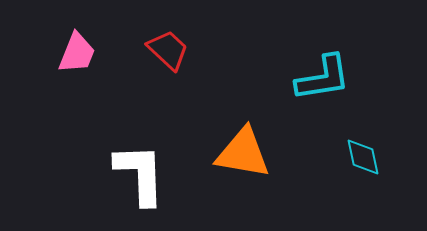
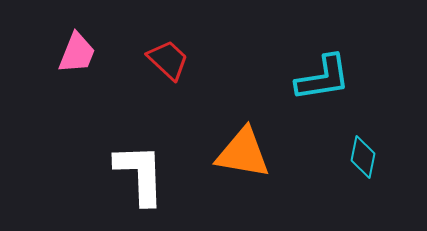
red trapezoid: moved 10 px down
cyan diamond: rotated 24 degrees clockwise
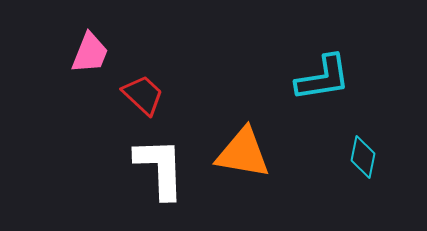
pink trapezoid: moved 13 px right
red trapezoid: moved 25 px left, 35 px down
white L-shape: moved 20 px right, 6 px up
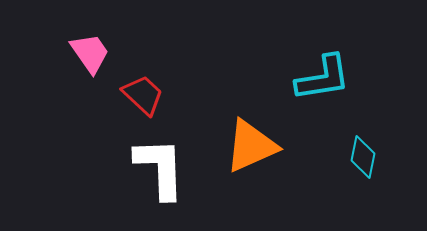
pink trapezoid: rotated 57 degrees counterclockwise
orange triangle: moved 8 px right, 7 px up; rotated 34 degrees counterclockwise
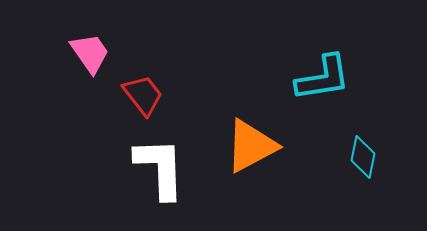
red trapezoid: rotated 9 degrees clockwise
orange triangle: rotated 4 degrees counterclockwise
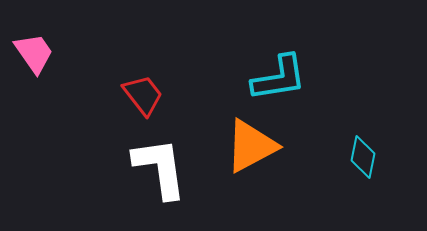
pink trapezoid: moved 56 px left
cyan L-shape: moved 44 px left
white L-shape: rotated 6 degrees counterclockwise
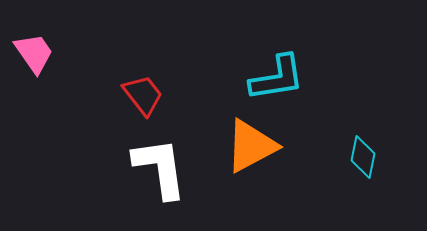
cyan L-shape: moved 2 px left
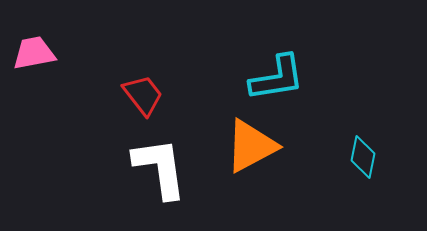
pink trapezoid: rotated 66 degrees counterclockwise
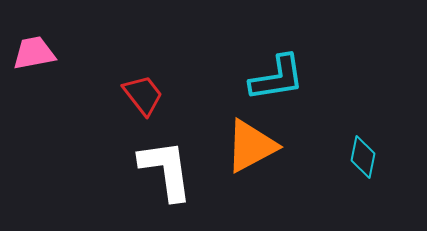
white L-shape: moved 6 px right, 2 px down
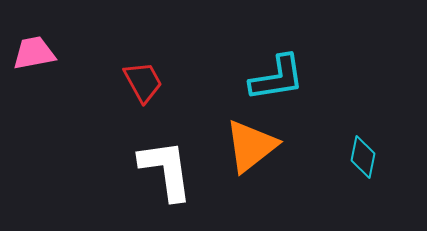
red trapezoid: moved 13 px up; rotated 9 degrees clockwise
orange triangle: rotated 10 degrees counterclockwise
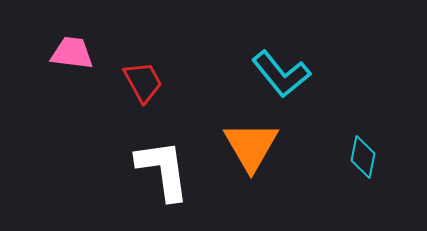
pink trapezoid: moved 38 px right; rotated 18 degrees clockwise
cyan L-shape: moved 4 px right, 4 px up; rotated 60 degrees clockwise
orange triangle: rotated 22 degrees counterclockwise
white L-shape: moved 3 px left
